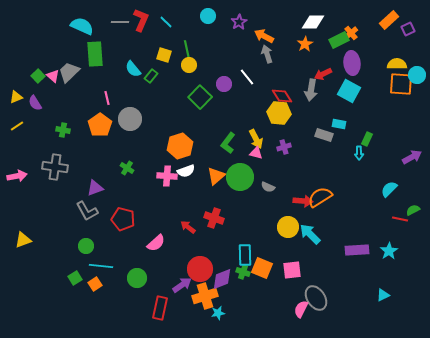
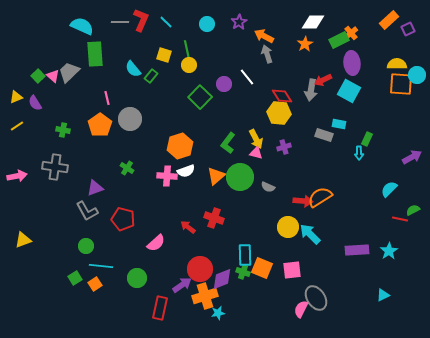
cyan circle at (208, 16): moved 1 px left, 8 px down
red arrow at (323, 74): moved 6 px down
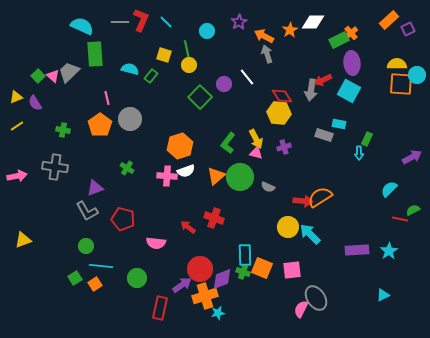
cyan circle at (207, 24): moved 7 px down
orange star at (305, 44): moved 15 px left, 14 px up
cyan semicircle at (133, 69): moved 3 px left; rotated 144 degrees clockwise
pink semicircle at (156, 243): rotated 48 degrees clockwise
